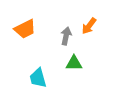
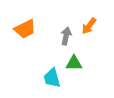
cyan trapezoid: moved 14 px right
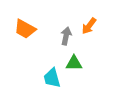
orange trapezoid: rotated 55 degrees clockwise
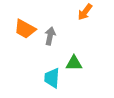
orange arrow: moved 4 px left, 14 px up
gray arrow: moved 16 px left
cyan trapezoid: rotated 20 degrees clockwise
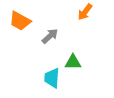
orange trapezoid: moved 5 px left, 8 px up
gray arrow: rotated 36 degrees clockwise
green triangle: moved 1 px left, 1 px up
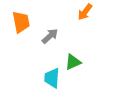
orange trapezoid: moved 1 px right, 1 px down; rotated 130 degrees counterclockwise
green triangle: rotated 24 degrees counterclockwise
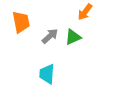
green triangle: moved 25 px up
cyan trapezoid: moved 5 px left, 4 px up
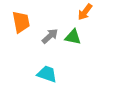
green triangle: rotated 36 degrees clockwise
cyan trapezoid: rotated 105 degrees clockwise
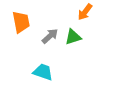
green triangle: rotated 30 degrees counterclockwise
cyan trapezoid: moved 4 px left, 2 px up
